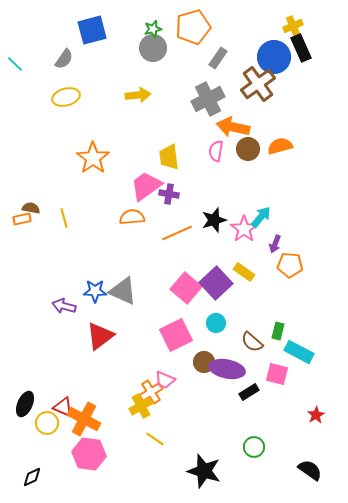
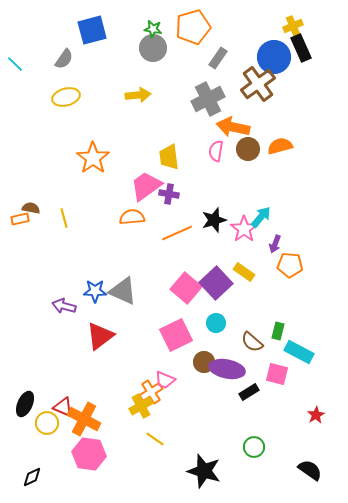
green star at (153, 29): rotated 24 degrees clockwise
orange rectangle at (22, 219): moved 2 px left
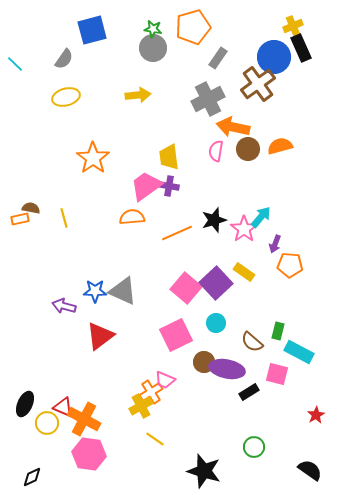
purple cross at (169, 194): moved 8 px up
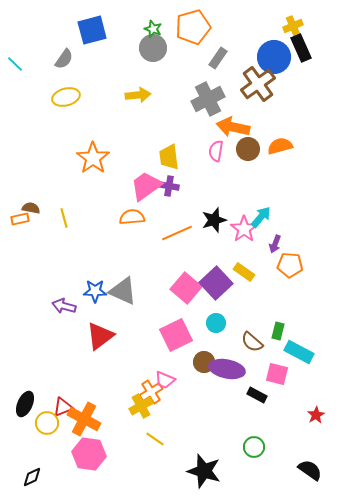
green star at (153, 29): rotated 12 degrees clockwise
black rectangle at (249, 392): moved 8 px right, 3 px down; rotated 60 degrees clockwise
red triangle at (63, 407): rotated 45 degrees counterclockwise
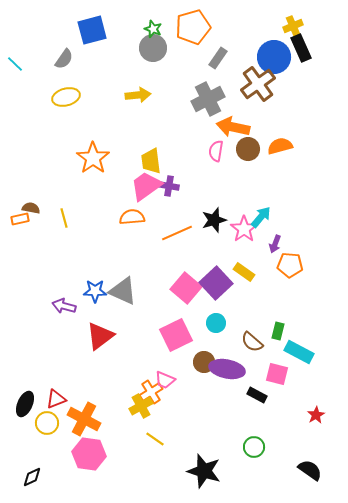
yellow trapezoid at (169, 157): moved 18 px left, 4 px down
red triangle at (63, 407): moved 7 px left, 8 px up
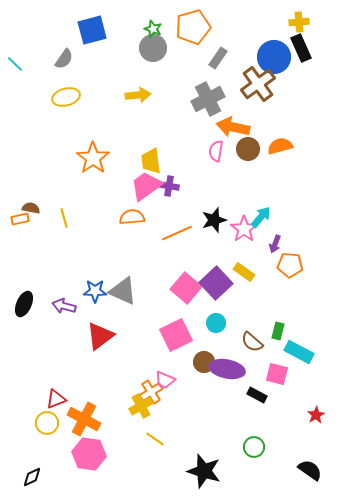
yellow cross at (293, 26): moved 6 px right, 4 px up; rotated 18 degrees clockwise
black ellipse at (25, 404): moved 1 px left, 100 px up
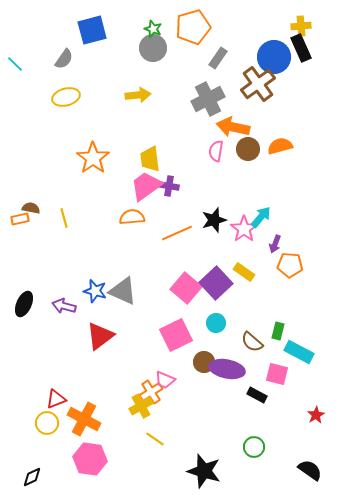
yellow cross at (299, 22): moved 2 px right, 4 px down
yellow trapezoid at (151, 161): moved 1 px left, 2 px up
blue star at (95, 291): rotated 15 degrees clockwise
pink hexagon at (89, 454): moved 1 px right, 5 px down
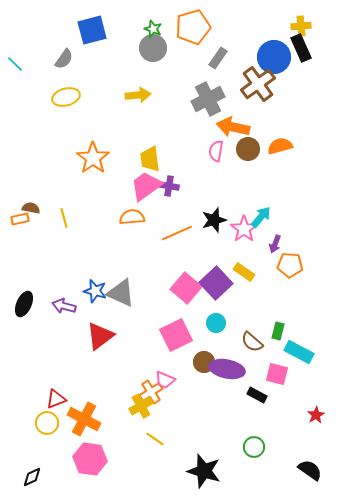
gray triangle at (123, 291): moved 2 px left, 2 px down
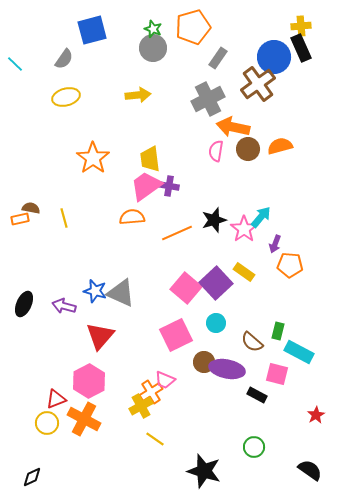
red triangle at (100, 336): rotated 12 degrees counterclockwise
pink hexagon at (90, 459): moved 1 px left, 78 px up; rotated 24 degrees clockwise
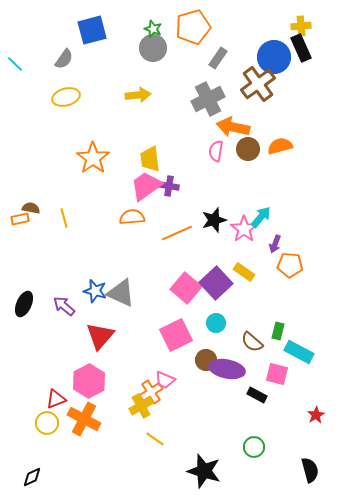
purple arrow at (64, 306): rotated 25 degrees clockwise
brown circle at (204, 362): moved 2 px right, 2 px up
black semicircle at (310, 470): rotated 40 degrees clockwise
